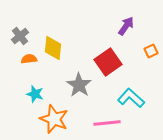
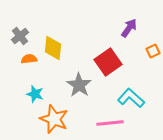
purple arrow: moved 3 px right, 2 px down
orange square: moved 2 px right
pink line: moved 3 px right
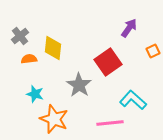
cyan L-shape: moved 2 px right, 2 px down
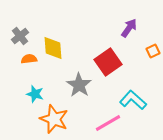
yellow diamond: rotated 10 degrees counterclockwise
pink line: moved 2 px left; rotated 24 degrees counterclockwise
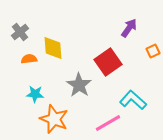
gray cross: moved 4 px up
cyan star: rotated 12 degrees counterclockwise
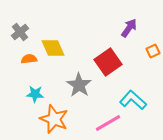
yellow diamond: rotated 20 degrees counterclockwise
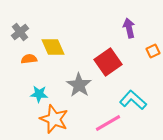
purple arrow: rotated 48 degrees counterclockwise
yellow diamond: moved 1 px up
cyan star: moved 4 px right
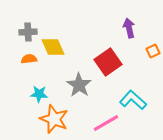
gray cross: moved 8 px right; rotated 36 degrees clockwise
pink line: moved 2 px left
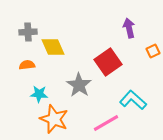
orange semicircle: moved 2 px left, 6 px down
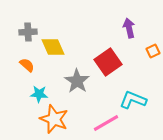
orange semicircle: rotated 49 degrees clockwise
gray star: moved 2 px left, 4 px up
cyan L-shape: rotated 20 degrees counterclockwise
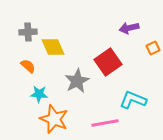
purple arrow: rotated 90 degrees counterclockwise
orange square: moved 3 px up
orange semicircle: moved 1 px right, 1 px down
gray star: rotated 10 degrees clockwise
pink line: moved 1 px left; rotated 20 degrees clockwise
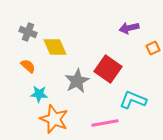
gray cross: rotated 24 degrees clockwise
yellow diamond: moved 2 px right
red square: moved 7 px down; rotated 20 degrees counterclockwise
